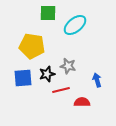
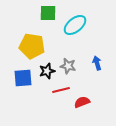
black star: moved 3 px up
blue arrow: moved 17 px up
red semicircle: rotated 21 degrees counterclockwise
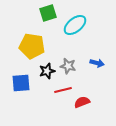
green square: rotated 18 degrees counterclockwise
blue arrow: rotated 120 degrees clockwise
blue square: moved 2 px left, 5 px down
red line: moved 2 px right
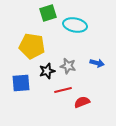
cyan ellipse: rotated 50 degrees clockwise
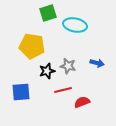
blue square: moved 9 px down
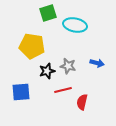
red semicircle: rotated 56 degrees counterclockwise
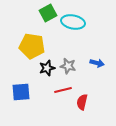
green square: rotated 12 degrees counterclockwise
cyan ellipse: moved 2 px left, 3 px up
black star: moved 3 px up
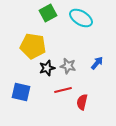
cyan ellipse: moved 8 px right, 4 px up; rotated 20 degrees clockwise
yellow pentagon: moved 1 px right
blue arrow: rotated 64 degrees counterclockwise
blue square: rotated 18 degrees clockwise
